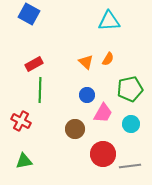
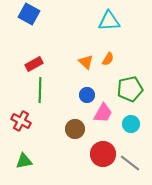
gray line: moved 3 px up; rotated 45 degrees clockwise
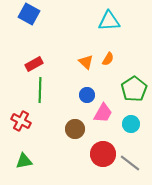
green pentagon: moved 4 px right; rotated 20 degrees counterclockwise
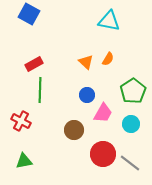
cyan triangle: rotated 15 degrees clockwise
green pentagon: moved 1 px left, 2 px down
brown circle: moved 1 px left, 1 px down
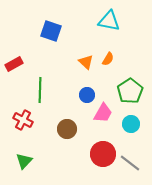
blue square: moved 22 px right, 17 px down; rotated 10 degrees counterclockwise
red rectangle: moved 20 px left
green pentagon: moved 3 px left
red cross: moved 2 px right, 1 px up
brown circle: moved 7 px left, 1 px up
green triangle: rotated 36 degrees counterclockwise
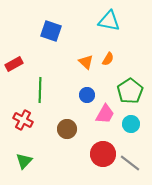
pink trapezoid: moved 2 px right, 1 px down
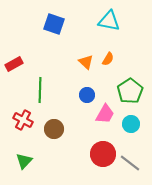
blue square: moved 3 px right, 7 px up
brown circle: moved 13 px left
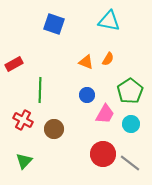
orange triangle: rotated 21 degrees counterclockwise
